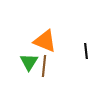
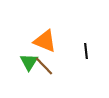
brown line: rotated 50 degrees counterclockwise
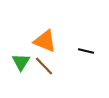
black line: rotated 70 degrees counterclockwise
green triangle: moved 8 px left
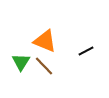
black line: rotated 42 degrees counterclockwise
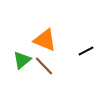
orange triangle: moved 1 px up
green triangle: moved 1 px right, 2 px up; rotated 18 degrees clockwise
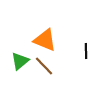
black line: rotated 63 degrees counterclockwise
green triangle: moved 2 px left, 1 px down
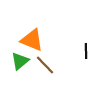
orange triangle: moved 13 px left
brown line: moved 1 px right, 1 px up
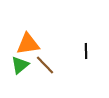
orange triangle: moved 4 px left, 4 px down; rotated 30 degrees counterclockwise
green triangle: moved 4 px down
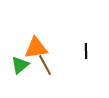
orange triangle: moved 8 px right, 4 px down
brown line: rotated 15 degrees clockwise
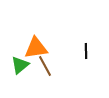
brown line: moved 1 px down
